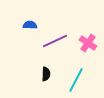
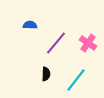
purple line: moved 1 px right, 2 px down; rotated 25 degrees counterclockwise
cyan line: rotated 10 degrees clockwise
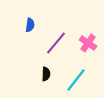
blue semicircle: rotated 96 degrees clockwise
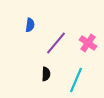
cyan line: rotated 15 degrees counterclockwise
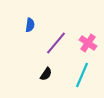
black semicircle: rotated 32 degrees clockwise
cyan line: moved 6 px right, 5 px up
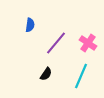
cyan line: moved 1 px left, 1 px down
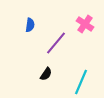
pink cross: moved 3 px left, 19 px up
cyan line: moved 6 px down
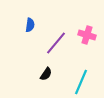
pink cross: moved 2 px right, 11 px down; rotated 18 degrees counterclockwise
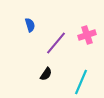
blue semicircle: rotated 24 degrees counterclockwise
pink cross: rotated 36 degrees counterclockwise
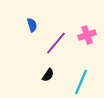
blue semicircle: moved 2 px right
black semicircle: moved 2 px right, 1 px down
